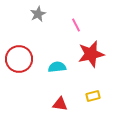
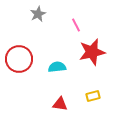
red star: moved 1 px right, 2 px up
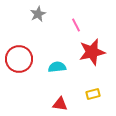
yellow rectangle: moved 2 px up
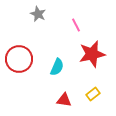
gray star: rotated 21 degrees counterclockwise
red star: moved 2 px down
cyan semicircle: rotated 120 degrees clockwise
yellow rectangle: rotated 24 degrees counterclockwise
red triangle: moved 4 px right, 4 px up
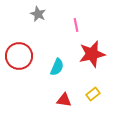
pink line: rotated 16 degrees clockwise
red circle: moved 3 px up
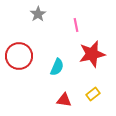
gray star: rotated 14 degrees clockwise
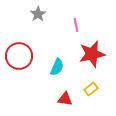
yellow rectangle: moved 2 px left, 5 px up
red triangle: moved 1 px right, 1 px up
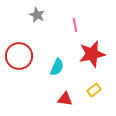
gray star: moved 1 px left, 1 px down; rotated 14 degrees counterclockwise
pink line: moved 1 px left
yellow rectangle: moved 3 px right, 1 px down
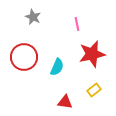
gray star: moved 4 px left, 2 px down
pink line: moved 2 px right, 1 px up
red circle: moved 5 px right, 1 px down
red triangle: moved 3 px down
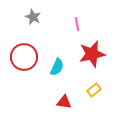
red triangle: moved 1 px left
